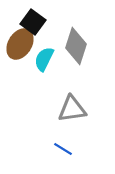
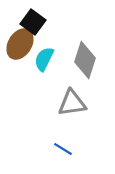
gray diamond: moved 9 px right, 14 px down
gray triangle: moved 6 px up
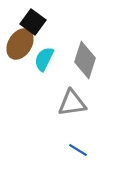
blue line: moved 15 px right, 1 px down
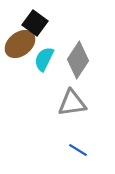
black square: moved 2 px right, 1 px down
brown ellipse: rotated 20 degrees clockwise
gray diamond: moved 7 px left; rotated 15 degrees clockwise
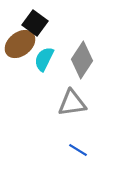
gray diamond: moved 4 px right
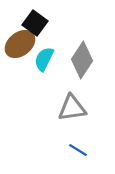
gray triangle: moved 5 px down
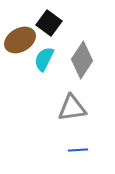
black square: moved 14 px right
brown ellipse: moved 4 px up; rotated 8 degrees clockwise
blue line: rotated 36 degrees counterclockwise
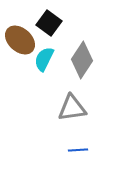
brown ellipse: rotated 72 degrees clockwise
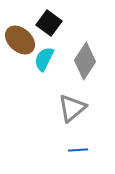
gray diamond: moved 3 px right, 1 px down
gray triangle: rotated 32 degrees counterclockwise
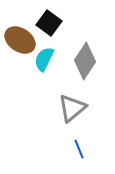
brown ellipse: rotated 8 degrees counterclockwise
blue line: moved 1 px right, 1 px up; rotated 72 degrees clockwise
